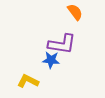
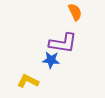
orange semicircle: rotated 12 degrees clockwise
purple L-shape: moved 1 px right, 1 px up
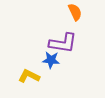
yellow L-shape: moved 1 px right, 5 px up
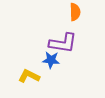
orange semicircle: rotated 24 degrees clockwise
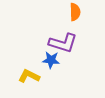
purple L-shape: rotated 8 degrees clockwise
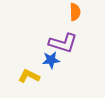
blue star: rotated 12 degrees counterclockwise
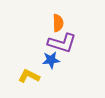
orange semicircle: moved 17 px left, 11 px down
purple L-shape: moved 1 px left
